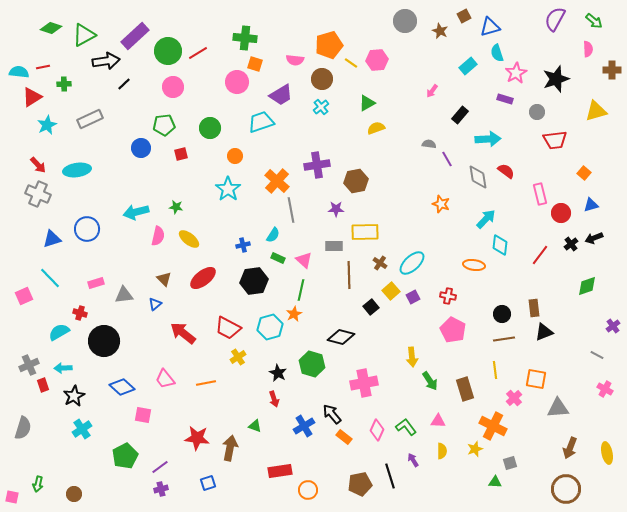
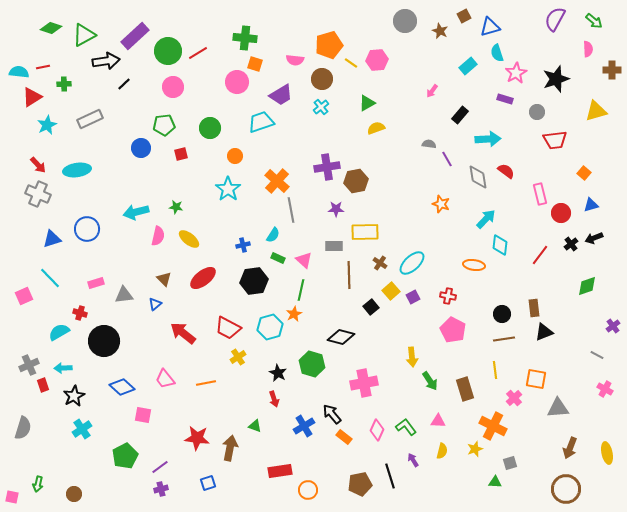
purple cross at (317, 165): moved 10 px right, 2 px down
yellow semicircle at (442, 451): rotated 14 degrees clockwise
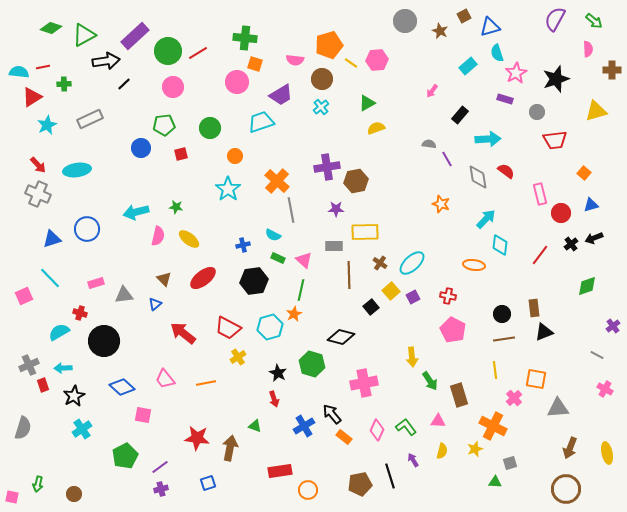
cyan semicircle at (273, 235): rotated 84 degrees clockwise
brown rectangle at (465, 389): moved 6 px left, 6 px down
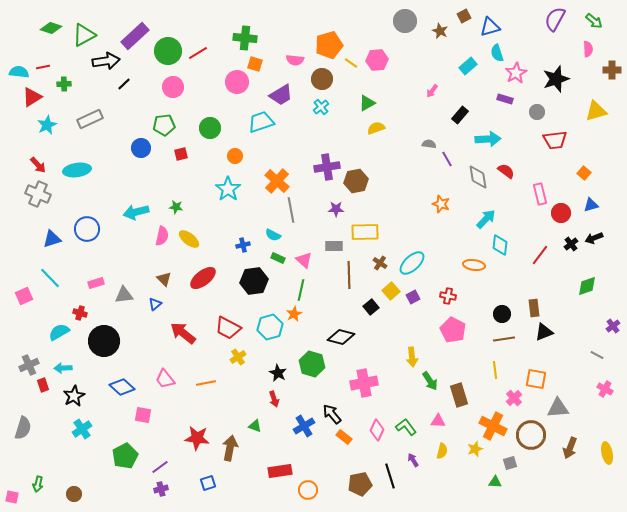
pink semicircle at (158, 236): moved 4 px right
brown circle at (566, 489): moved 35 px left, 54 px up
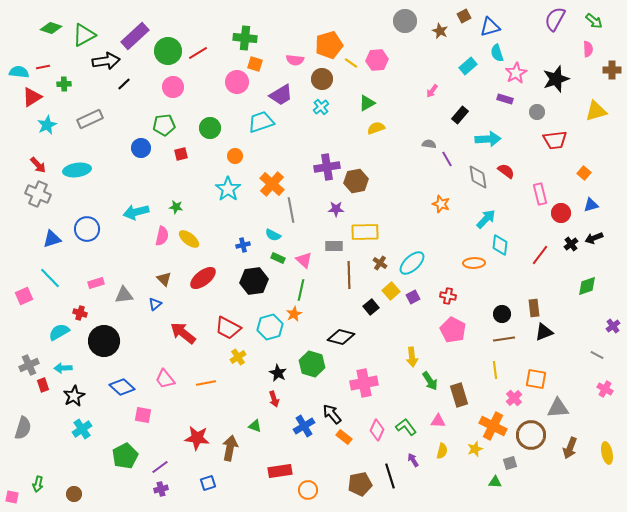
orange cross at (277, 181): moved 5 px left, 3 px down
orange ellipse at (474, 265): moved 2 px up; rotated 10 degrees counterclockwise
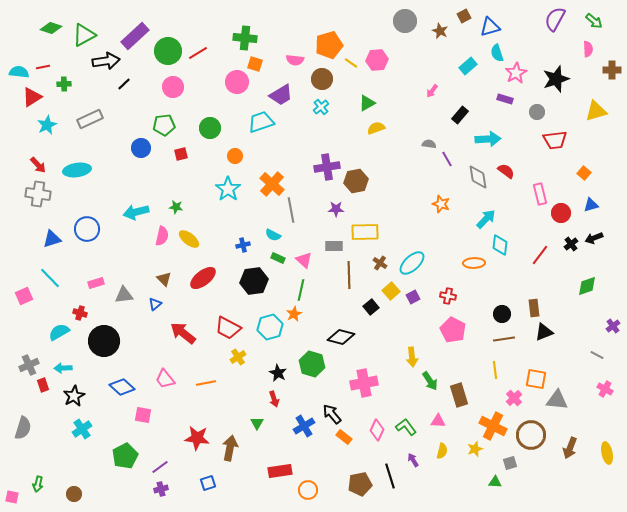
gray cross at (38, 194): rotated 15 degrees counterclockwise
gray triangle at (558, 408): moved 1 px left, 8 px up; rotated 10 degrees clockwise
green triangle at (255, 426): moved 2 px right, 3 px up; rotated 40 degrees clockwise
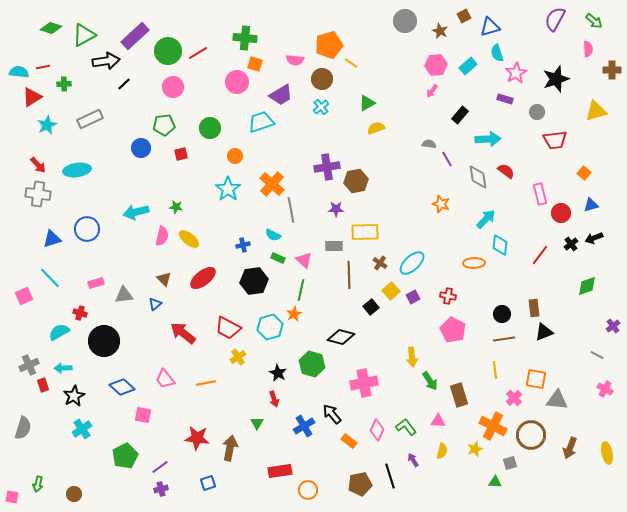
pink hexagon at (377, 60): moved 59 px right, 5 px down
orange rectangle at (344, 437): moved 5 px right, 4 px down
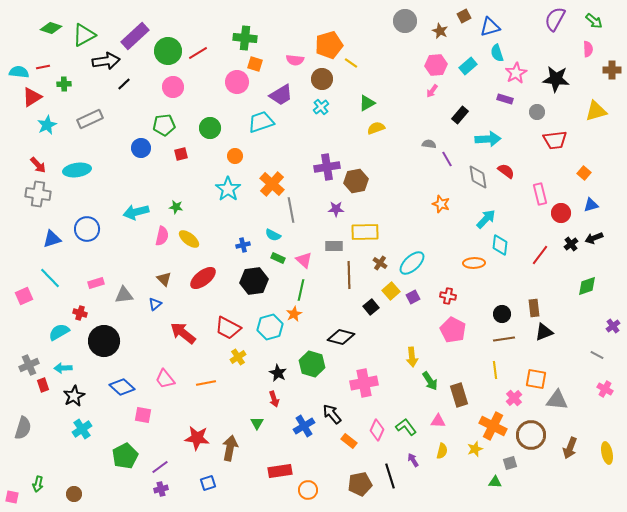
black star at (556, 79): rotated 24 degrees clockwise
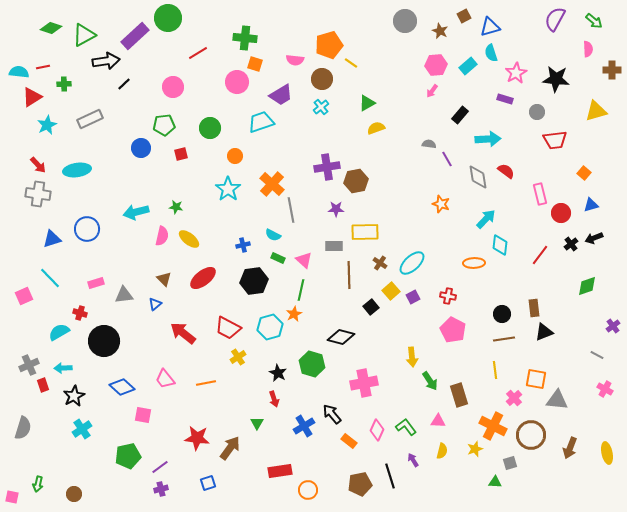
green circle at (168, 51): moved 33 px up
cyan semicircle at (497, 53): moved 6 px left
brown arrow at (230, 448): rotated 25 degrees clockwise
green pentagon at (125, 456): moved 3 px right; rotated 15 degrees clockwise
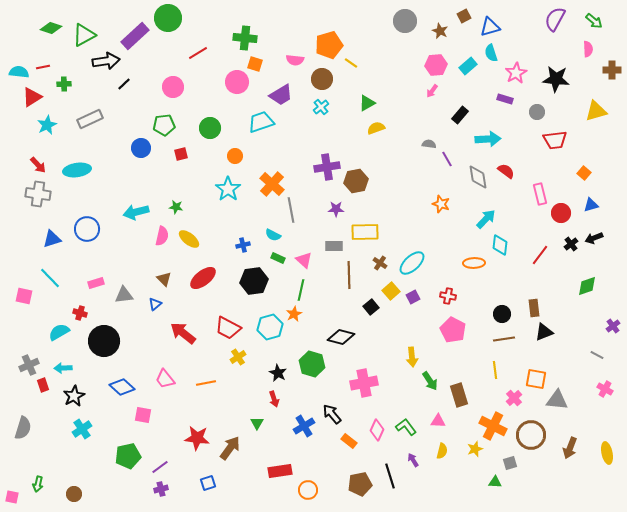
pink square at (24, 296): rotated 36 degrees clockwise
